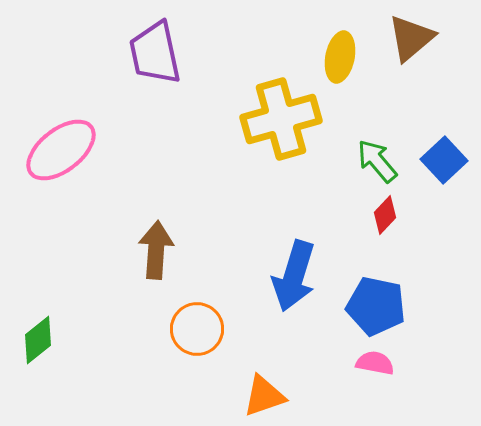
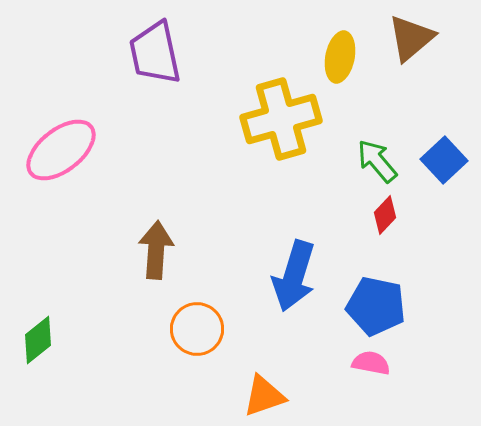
pink semicircle: moved 4 px left
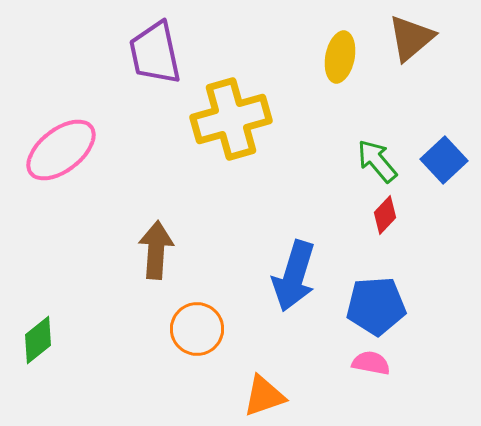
yellow cross: moved 50 px left
blue pentagon: rotated 16 degrees counterclockwise
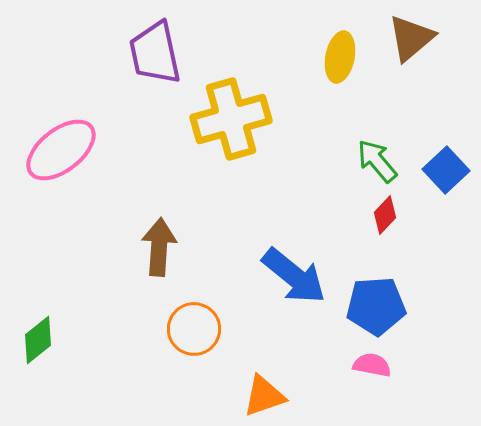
blue square: moved 2 px right, 10 px down
brown arrow: moved 3 px right, 3 px up
blue arrow: rotated 68 degrees counterclockwise
orange circle: moved 3 px left
pink semicircle: moved 1 px right, 2 px down
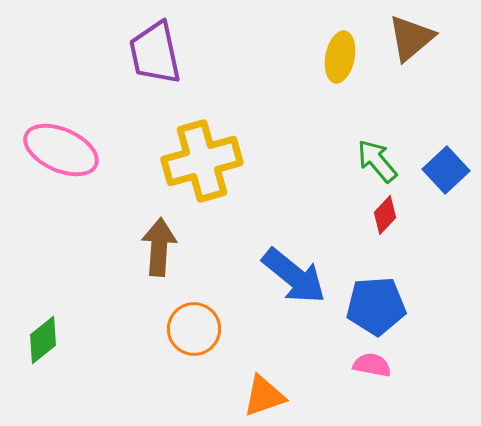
yellow cross: moved 29 px left, 42 px down
pink ellipse: rotated 62 degrees clockwise
green diamond: moved 5 px right
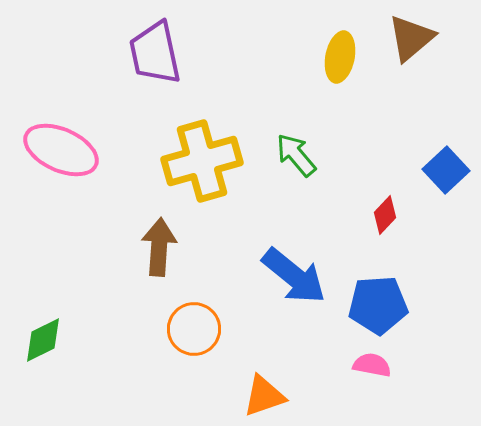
green arrow: moved 81 px left, 6 px up
blue pentagon: moved 2 px right, 1 px up
green diamond: rotated 12 degrees clockwise
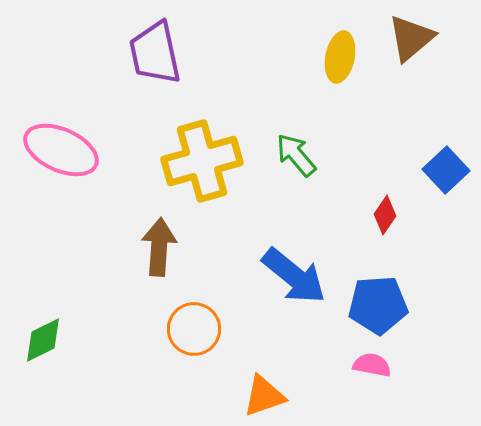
red diamond: rotated 9 degrees counterclockwise
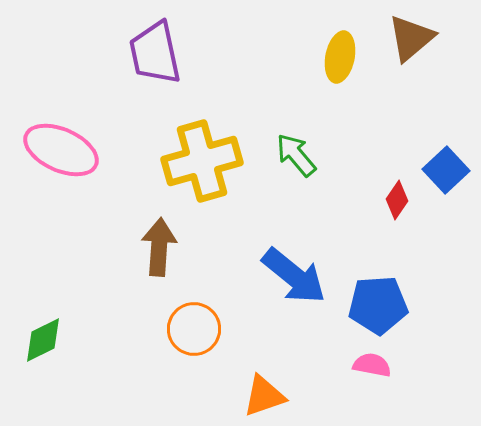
red diamond: moved 12 px right, 15 px up
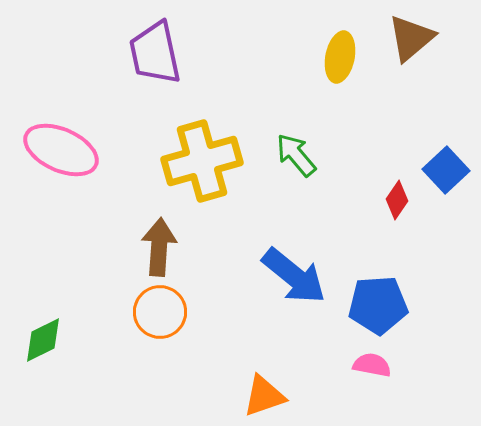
orange circle: moved 34 px left, 17 px up
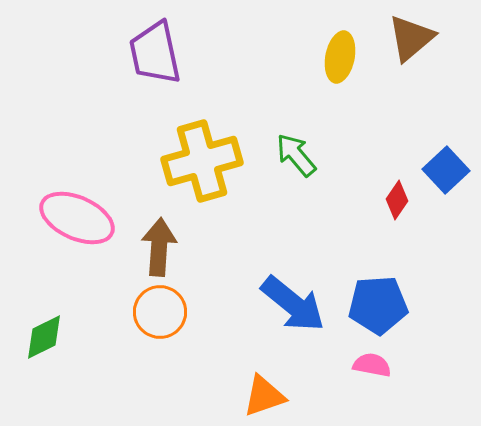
pink ellipse: moved 16 px right, 68 px down
blue arrow: moved 1 px left, 28 px down
green diamond: moved 1 px right, 3 px up
